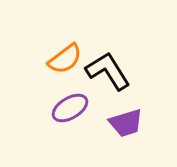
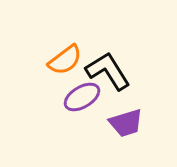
orange semicircle: moved 1 px down
purple ellipse: moved 12 px right, 11 px up
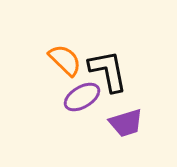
orange semicircle: rotated 99 degrees counterclockwise
black L-shape: rotated 21 degrees clockwise
